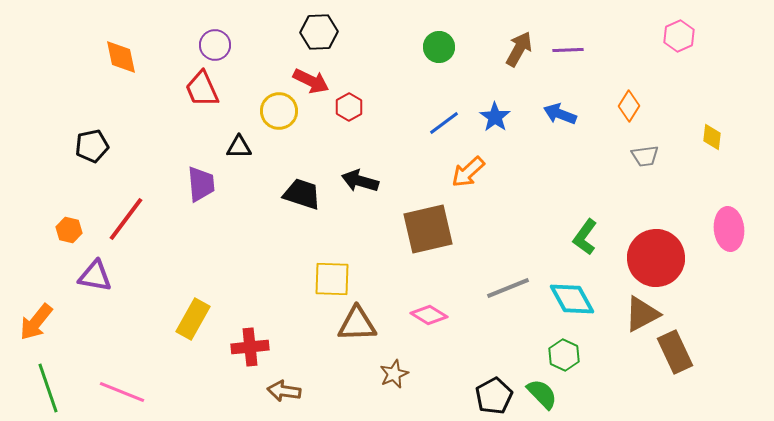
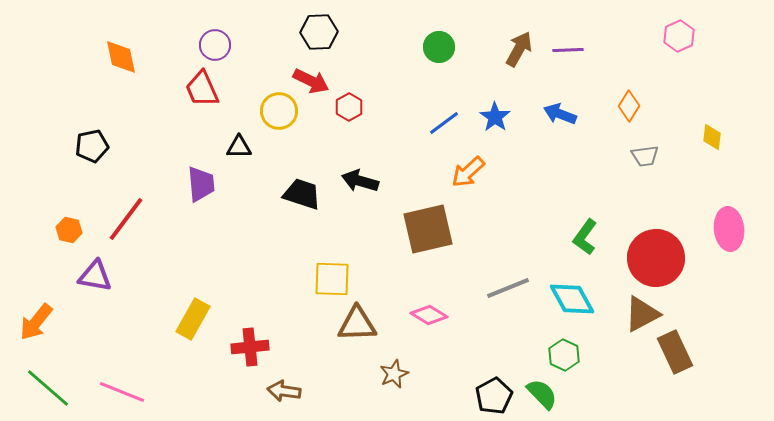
green line at (48, 388): rotated 30 degrees counterclockwise
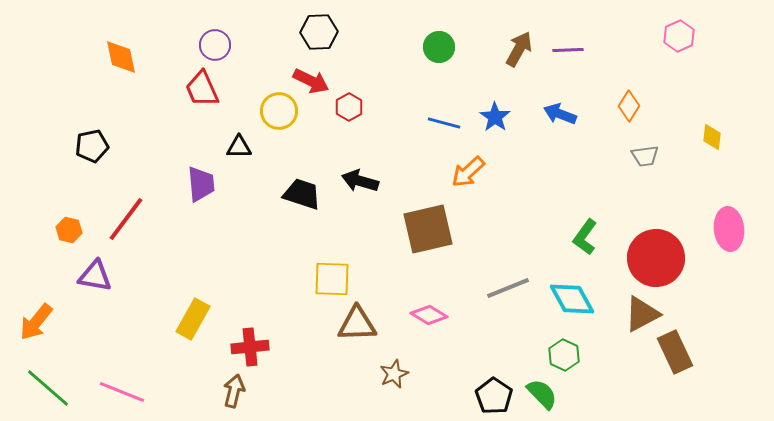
blue line at (444, 123): rotated 52 degrees clockwise
brown arrow at (284, 391): moved 50 px left; rotated 96 degrees clockwise
black pentagon at (494, 396): rotated 9 degrees counterclockwise
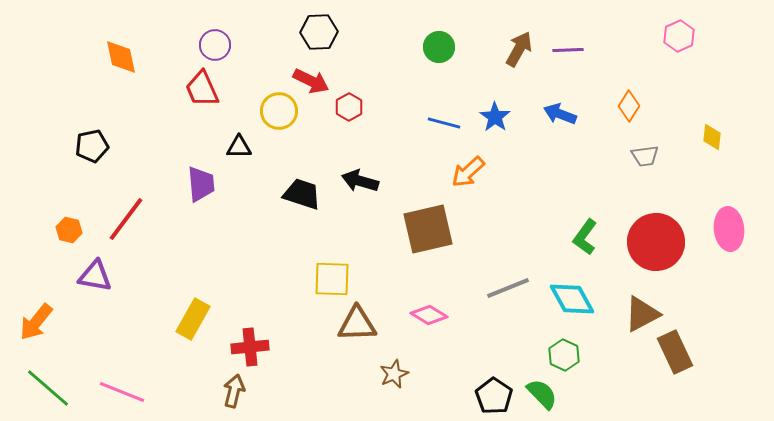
red circle at (656, 258): moved 16 px up
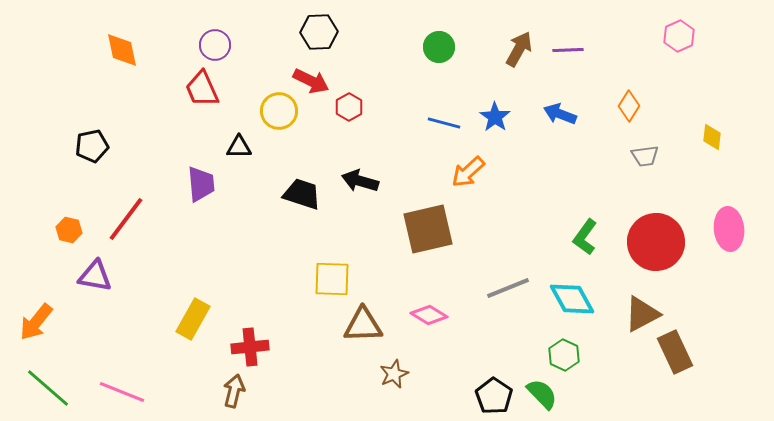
orange diamond at (121, 57): moved 1 px right, 7 px up
brown triangle at (357, 324): moved 6 px right, 1 px down
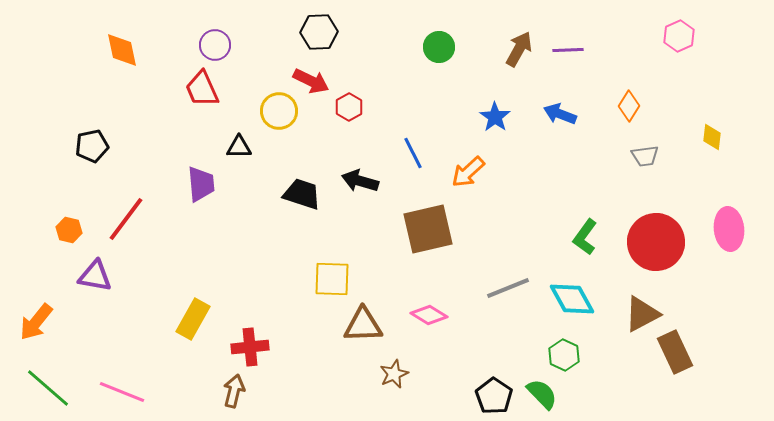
blue line at (444, 123): moved 31 px left, 30 px down; rotated 48 degrees clockwise
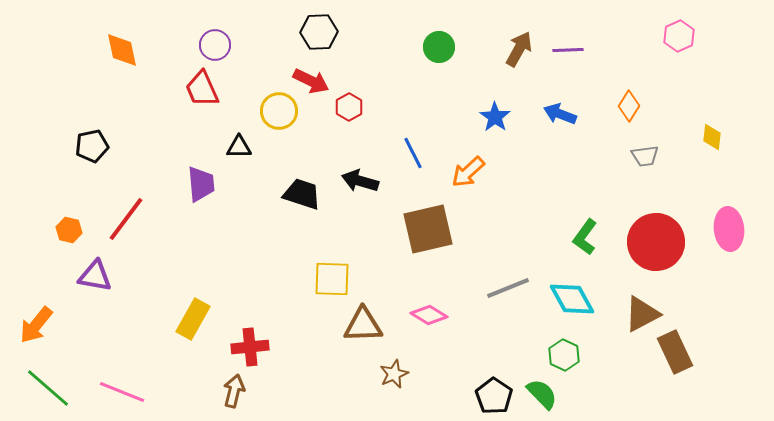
orange arrow at (36, 322): moved 3 px down
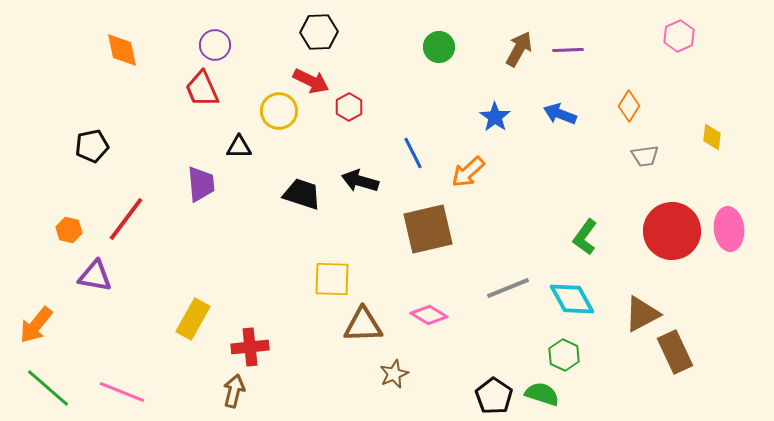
red circle at (656, 242): moved 16 px right, 11 px up
green semicircle at (542, 394): rotated 28 degrees counterclockwise
